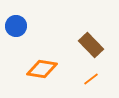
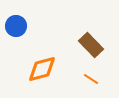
orange diamond: rotated 24 degrees counterclockwise
orange line: rotated 70 degrees clockwise
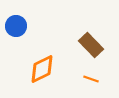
orange diamond: rotated 12 degrees counterclockwise
orange line: rotated 14 degrees counterclockwise
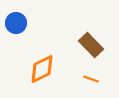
blue circle: moved 3 px up
